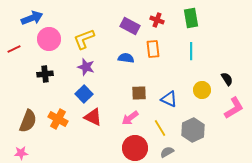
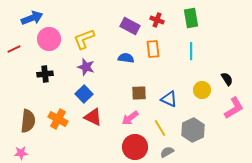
brown semicircle: rotated 15 degrees counterclockwise
red circle: moved 1 px up
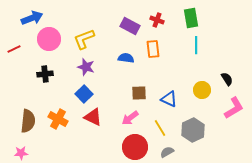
cyan line: moved 5 px right, 6 px up
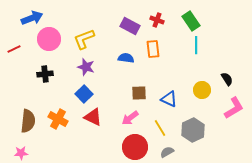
green rectangle: moved 3 px down; rotated 24 degrees counterclockwise
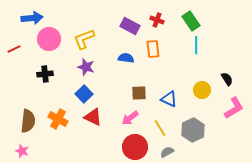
blue arrow: rotated 15 degrees clockwise
pink star: moved 1 px right, 2 px up; rotated 24 degrees clockwise
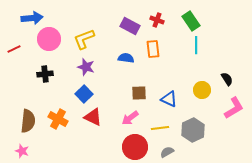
yellow line: rotated 66 degrees counterclockwise
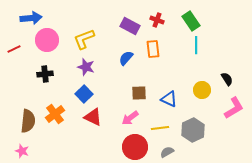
blue arrow: moved 1 px left
pink circle: moved 2 px left, 1 px down
blue semicircle: rotated 56 degrees counterclockwise
orange cross: moved 3 px left, 5 px up; rotated 24 degrees clockwise
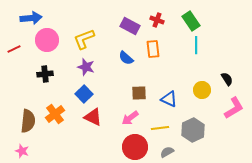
blue semicircle: rotated 91 degrees counterclockwise
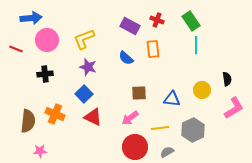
red line: moved 2 px right; rotated 48 degrees clockwise
purple star: moved 2 px right
black semicircle: rotated 24 degrees clockwise
blue triangle: moved 3 px right; rotated 18 degrees counterclockwise
orange cross: rotated 30 degrees counterclockwise
pink star: moved 18 px right; rotated 24 degrees counterclockwise
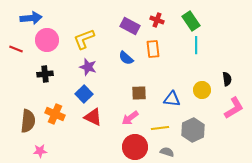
gray semicircle: rotated 48 degrees clockwise
